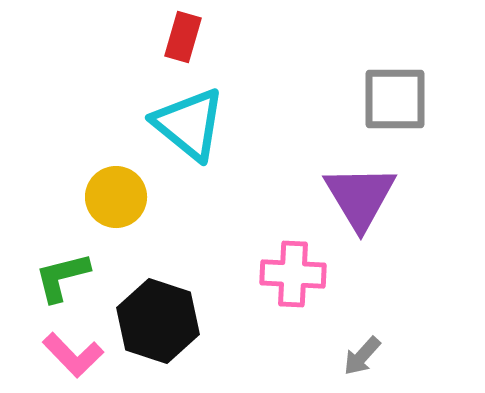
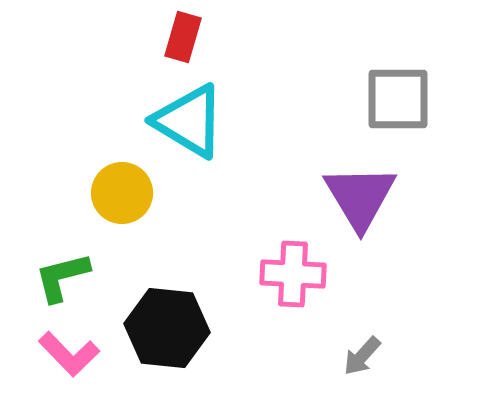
gray square: moved 3 px right
cyan triangle: moved 3 px up; rotated 8 degrees counterclockwise
yellow circle: moved 6 px right, 4 px up
black hexagon: moved 9 px right, 7 px down; rotated 12 degrees counterclockwise
pink L-shape: moved 4 px left, 1 px up
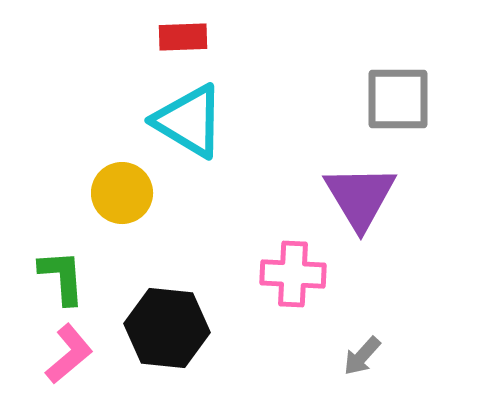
red rectangle: rotated 72 degrees clockwise
green L-shape: rotated 100 degrees clockwise
pink L-shape: rotated 86 degrees counterclockwise
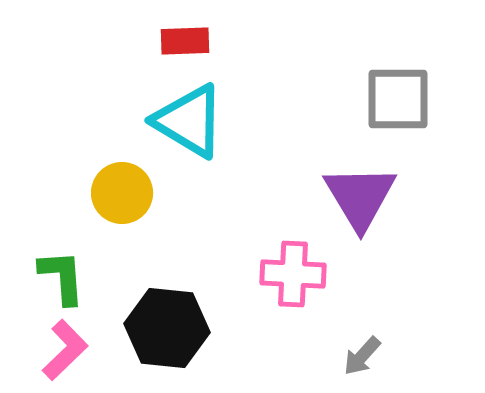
red rectangle: moved 2 px right, 4 px down
pink L-shape: moved 4 px left, 4 px up; rotated 4 degrees counterclockwise
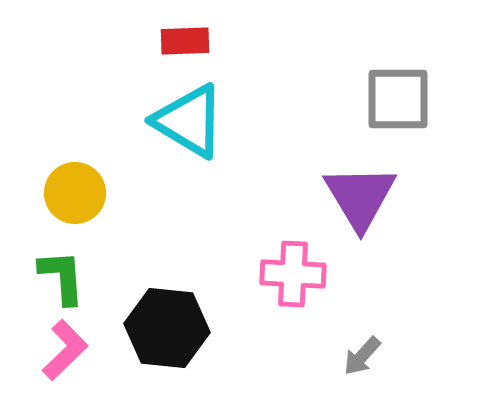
yellow circle: moved 47 px left
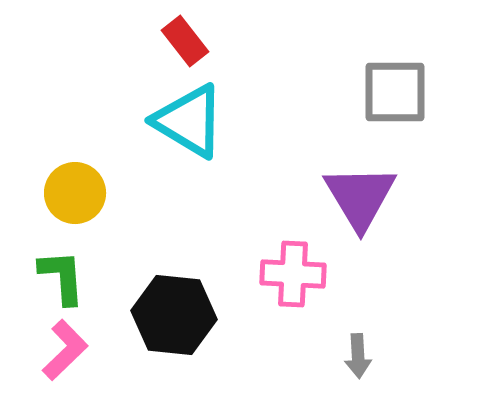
red rectangle: rotated 54 degrees clockwise
gray square: moved 3 px left, 7 px up
black hexagon: moved 7 px right, 13 px up
gray arrow: moved 4 px left; rotated 45 degrees counterclockwise
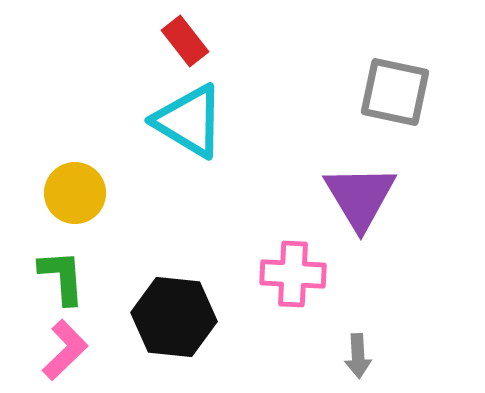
gray square: rotated 12 degrees clockwise
black hexagon: moved 2 px down
